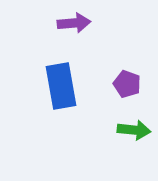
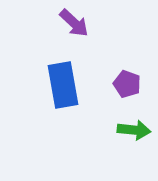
purple arrow: rotated 48 degrees clockwise
blue rectangle: moved 2 px right, 1 px up
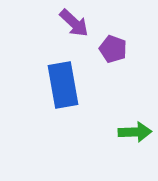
purple pentagon: moved 14 px left, 35 px up
green arrow: moved 1 px right, 2 px down; rotated 8 degrees counterclockwise
